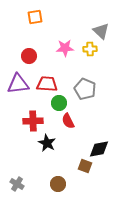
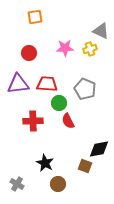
gray triangle: rotated 18 degrees counterclockwise
yellow cross: rotated 16 degrees counterclockwise
red circle: moved 3 px up
black star: moved 2 px left, 20 px down
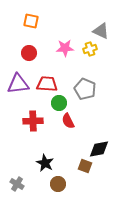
orange square: moved 4 px left, 4 px down; rotated 21 degrees clockwise
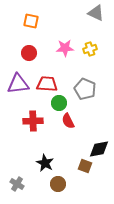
gray triangle: moved 5 px left, 18 px up
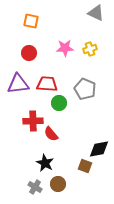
red semicircle: moved 17 px left, 13 px down; rotated 14 degrees counterclockwise
gray cross: moved 18 px right, 3 px down
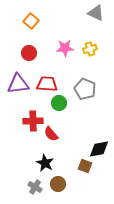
orange square: rotated 28 degrees clockwise
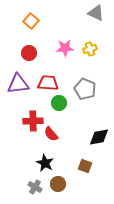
red trapezoid: moved 1 px right, 1 px up
black diamond: moved 12 px up
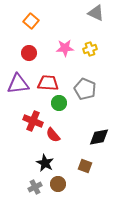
red cross: rotated 24 degrees clockwise
red semicircle: moved 2 px right, 1 px down
gray cross: rotated 32 degrees clockwise
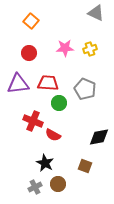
red semicircle: rotated 21 degrees counterclockwise
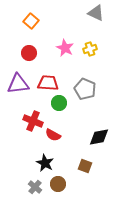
pink star: rotated 30 degrees clockwise
gray cross: rotated 24 degrees counterclockwise
